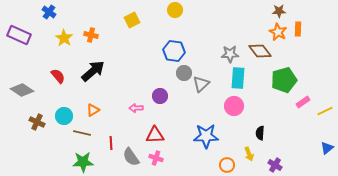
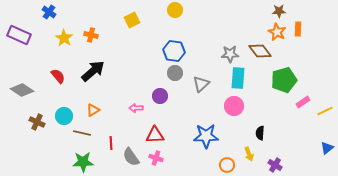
orange star: moved 1 px left
gray circle: moved 9 px left
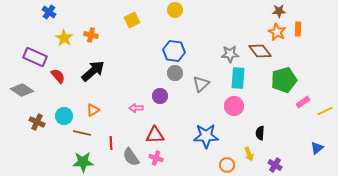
purple rectangle: moved 16 px right, 22 px down
blue triangle: moved 10 px left
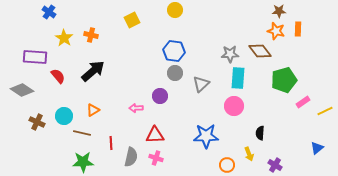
orange star: moved 1 px left, 1 px up; rotated 12 degrees counterclockwise
purple rectangle: rotated 20 degrees counterclockwise
gray semicircle: rotated 132 degrees counterclockwise
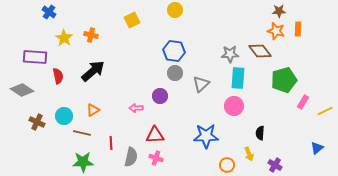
red semicircle: rotated 28 degrees clockwise
pink rectangle: rotated 24 degrees counterclockwise
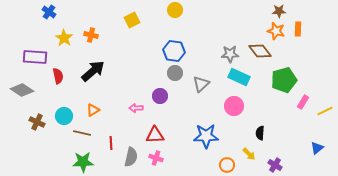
cyan rectangle: moved 1 px right, 1 px up; rotated 70 degrees counterclockwise
yellow arrow: rotated 24 degrees counterclockwise
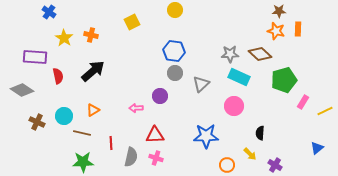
yellow square: moved 2 px down
brown diamond: moved 3 px down; rotated 10 degrees counterclockwise
yellow arrow: moved 1 px right
